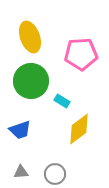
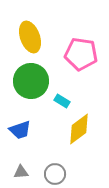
pink pentagon: rotated 12 degrees clockwise
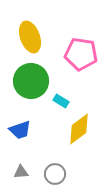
cyan rectangle: moved 1 px left
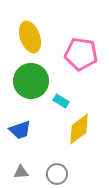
gray circle: moved 2 px right
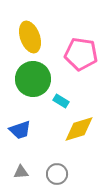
green circle: moved 2 px right, 2 px up
yellow diamond: rotated 20 degrees clockwise
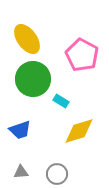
yellow ellipse: moved 3 px left, 2 px down; rotated 16 degrees counterclockwise
pink pentagon: moved 1 px right, 1 px down; rotated 20 degrees clockwise
yellow diamond: moved 2 px down
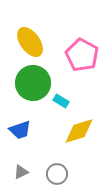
yellow ellipse: moved 3 px right, 3 px down
green circle: moved 4 px down
gray triangle: rotated 21 degrees counterclockwise
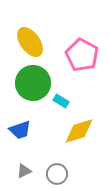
gray triangle: moved 3 px right, 1 px up
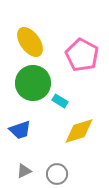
cyan rectangle: moved 1 px left
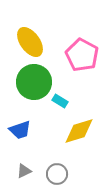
green circle: moved 1 px right, 1 px up
